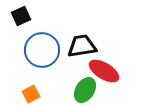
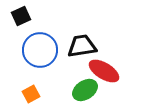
blue circle: moved 2 px left
green ellipse: rotated 25 degrees clockwise
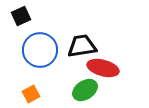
red ellipse: moved 1 px left, 3 px up; rotated 16 degrees counterclockwise
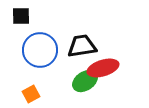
black square: rotated 24 degrees clockwise
red ellipse: rotated 32 degrees counterclockwise
green ellipse: moved 9 px up
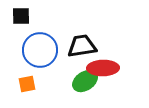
red ellipse: rotated 16 degrees clockwise
orange square: moved 4 px left, 10 px up; rotated 18 degrees clockwise
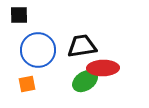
black square: moved 2 px left, 1 px up
blue circle: moved 2 px left
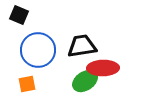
black square: rotated 24 degrees clockwise
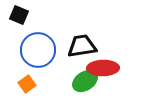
orange square: rotated 24 degrees counterclockwise
